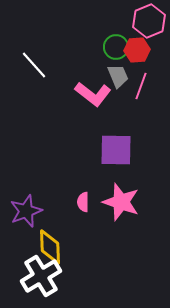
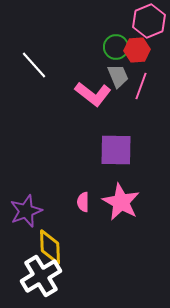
pink star: rotated 9 degrees clockwise
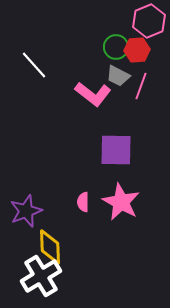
gray trapezoid: rotated 140 degrees clockwise
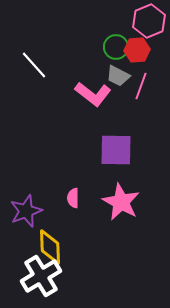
pink semicircle: moved 10 px left, 4 px up
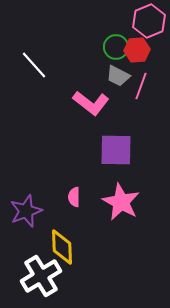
pink L-shape: moved 2 px left, 9 px down
pink semicircle: moved 1 px right, 1 px up
yellow diamond: moved 12 px right
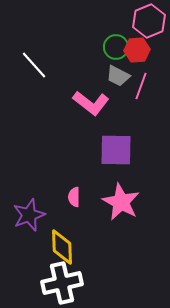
purple star: moved 3 px right, 4 px down
white cross: moved 21 px right, 7 px down; rotated 18 degrees clockwise
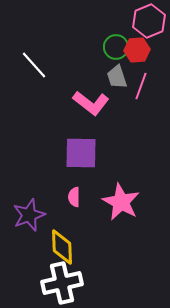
gray trapezoid: moved 1 px left, 1 px down; rotated 45 degrees clockwise
purple square: moved 35 px left, 3 px down
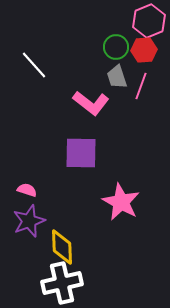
red hexagon: moved 7 px right
pink semicircle: moved 47 px left, 7 px up; rotated 108 degrees clockwise
purple star: moved 6 px down
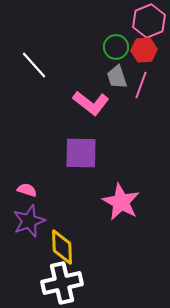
pink line: moved 1 px up
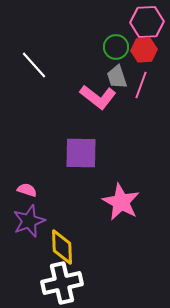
pink hexagon: moved 2 px left, 1 px down; rotated 20 degrees clockwise
pink L-shape: moved 7 px right, 6 px up
